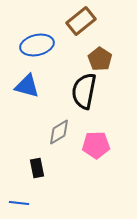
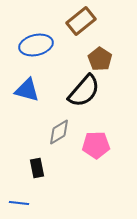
blue ellipse: moved 1 px left
blue triangle: moved 4 px down
black semicircle: rotated 150 degrees counterclockwise
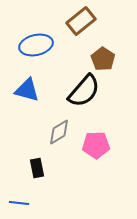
brown pentagon: moved 3 px right
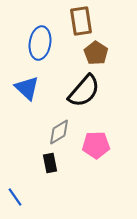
brown rectangle: rotated 60 degrees counterclockwise
blue ellipse: moved 4 px right, 2 px up; rotated 68 degrees counterclockwise
brown pentagon: moved 7 px left, 6 px up
blue triangle: moved 2 px up; rotated 28 degrees clockwise
black rectangle: moved 13 px right, 5 px up
blue line: moved 4 px left, 6 px up; rotated 48 degrees clockwise
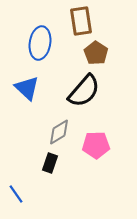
black rectangle: rotated 30 degrees clockwise
blue line: moved 1 px right, 3 px up
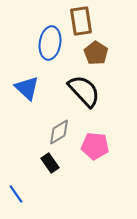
blue ellipse: moved 10 px right
black semicircle: rotated 84 degrees counterclockwise
pink pentagon: moved 1 px left, 1 px down; rotated 8 degrees clockwise
black rectangle: rotated 54 degrees counterclockwise
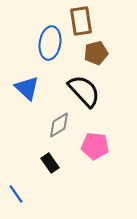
brown pentagon: rotated 25 degrees clockwise
gray diamond: moved 7 px up
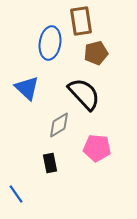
black semicircle: moved 3 px down
pink pentagon: moved 2 px right, 2 px down
black rectangle: rotated 24 degrees clockwise
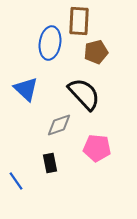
brown rectangle: moved 2 px left; rotated 12 degrees clockwise
brown pentagon: moved 1 px up
blue triangle: moved 1 px left, 1 px down
gray diamond: rotated 12 degrees clockwise
blue line: moved 13 px up
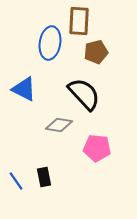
blue triangle: moved 2 px left; rotated 16 degrees counterclockwise
gray diamond: rotated 28 degrees clockwise
black rectangle: moved 6 px left, 14 px down
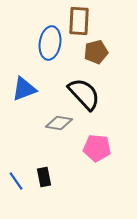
blue triangle: rotated 48 degrees counterclockwise
gray diamond: moved 2 px up
